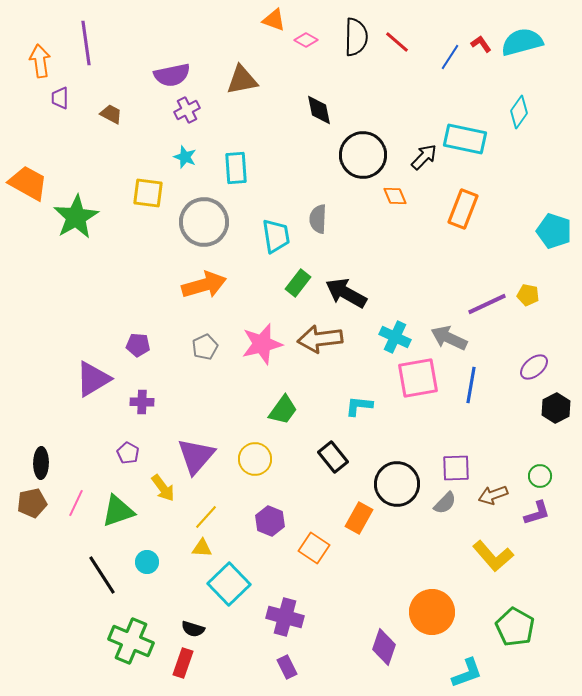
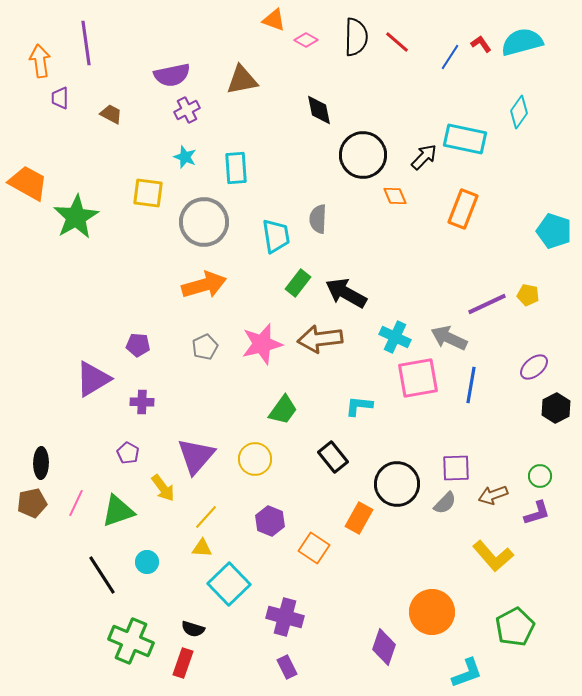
green pentagon at (515, 627): rotated 15 degrees clockwise
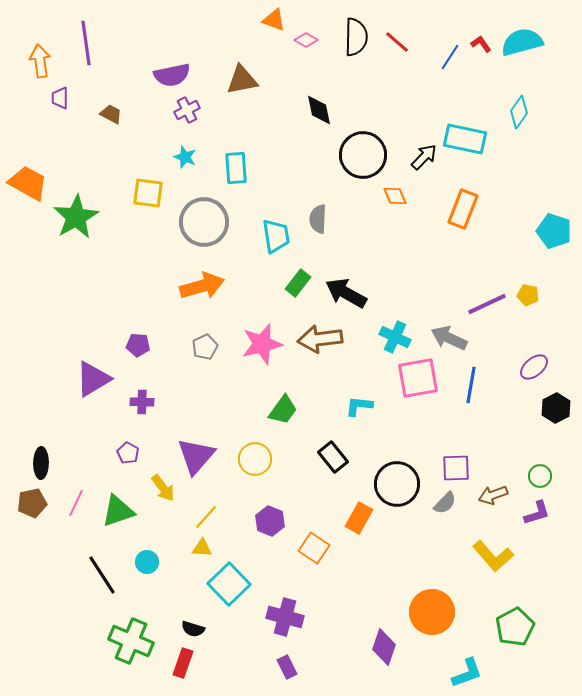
orange arrow at (204, 285): moved 2 px left, 1 px down
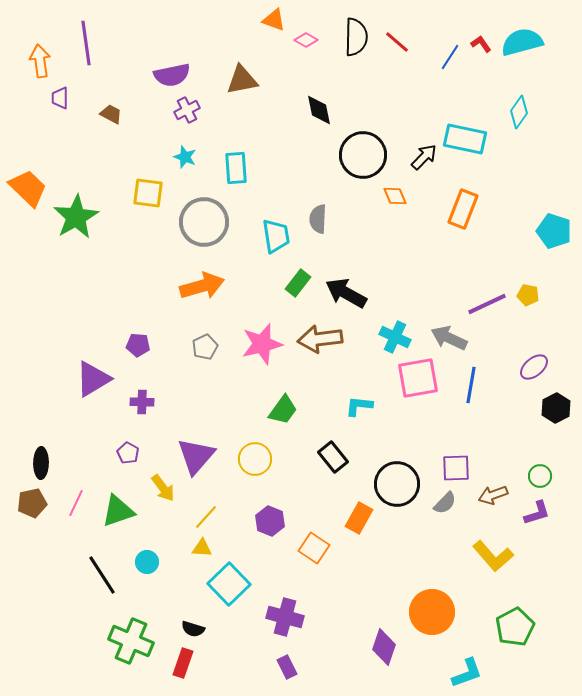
orange trapezoid at (28, 183): moved 5 px down; rotated 15 degrees clockwise
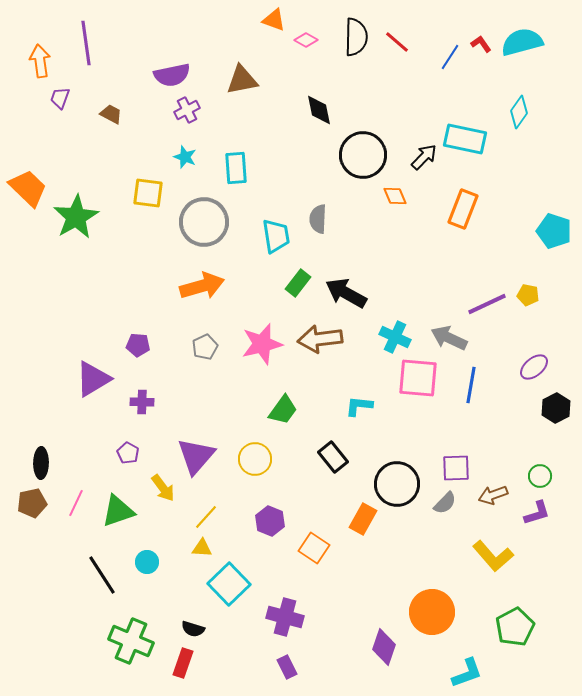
purple trapezoid at (60, 98): rotated 20 degrees clockwise
pink square at (418, 378): rotated 15 degrees clockwise
orange rectangle at (359, 518): moved 4 px right, 1 px down
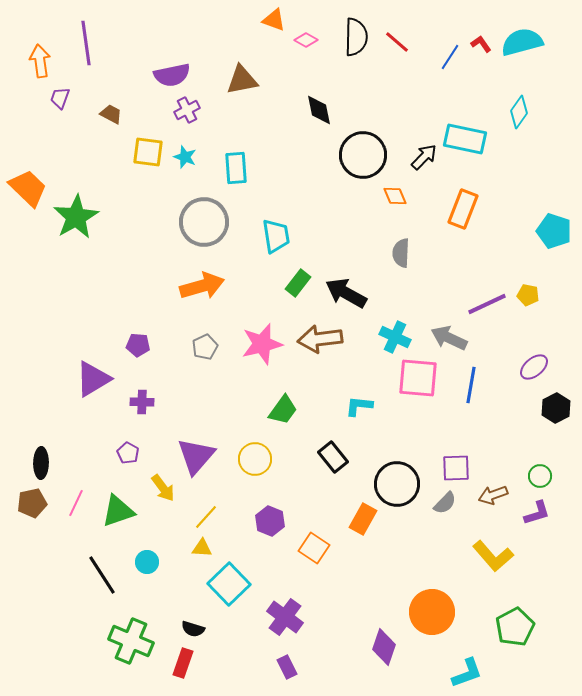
yellow square at (148, 193): moved 41 px up
gray semicircle at (318, 219): moved 83 px right, 34 px down
purple cross at (285, 617): rotated 21 degrees clockwise
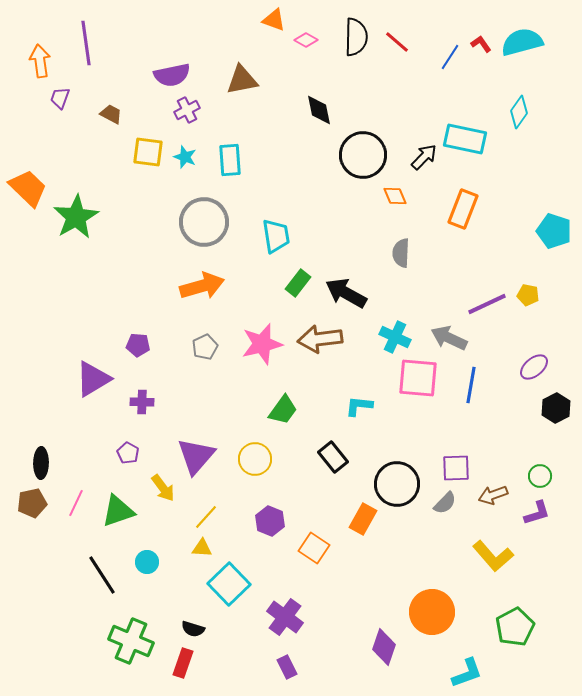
cyan rectangle at (236, 168): moved 6 px left, 8 px up
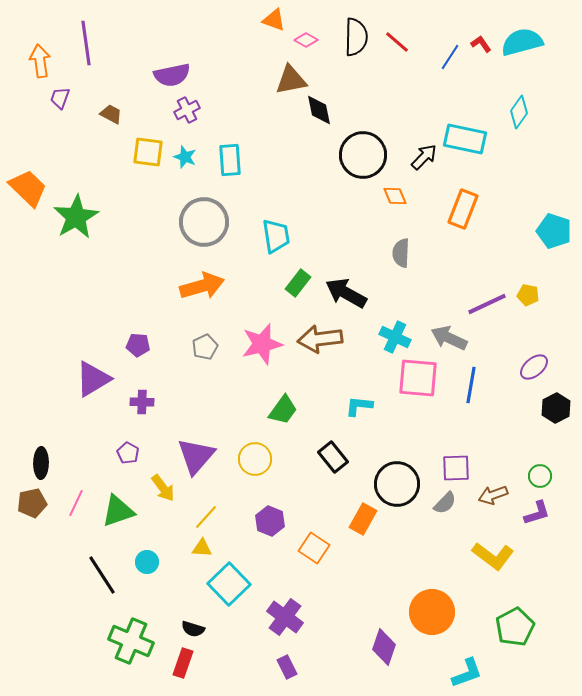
brown triangle at (242, 80): moved 49 px right
yellow L-shape at (493, 556): rotated 12 degrees counterclockwise
